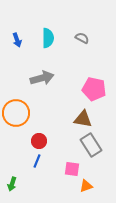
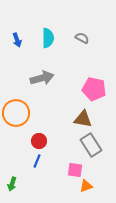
pink square: moved 3 px right, 1 px down
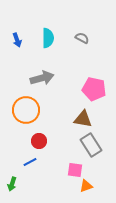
orange circle: moved 10 px right, 3 px up
blue line: moved 7 px left, 1 px down; rotated 40 degrees clockwise
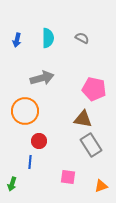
blue arrow: rotated 32 degrees clockwise
orange circle: moved 1 px left, 1 px down
blue line: rotated 56 degrees counterclockwise
pink square: moved 7 px left, 7 px down
orange triangle: moved 15 px right
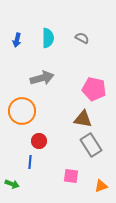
orange circle: moved 3 px left
pink square: moved 3 px right, 1 px up
green arrow: rotated 88 degrees counterclockwise
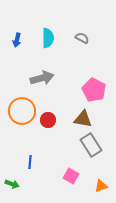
pink pentagon: moved 1 px down; rotated 15 degrees clockwise
red circle: moved 9 px right, 21 px up
pink square: rotated 21 degrees clockwise
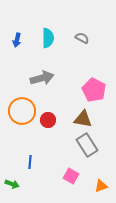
gray rectangle: moved 4 px left
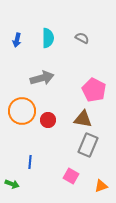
gray rectangle: moved 1 px right; rotated 55 degrees clockwise
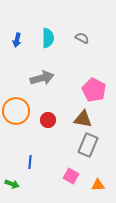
orange circle: moved 6 px left
orange triangle: moved 3 px left, 1 px up; rotated 16 degrees clockwise
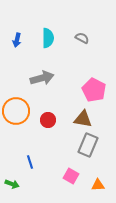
blue line: rotated 24 degrees counterclockwise
